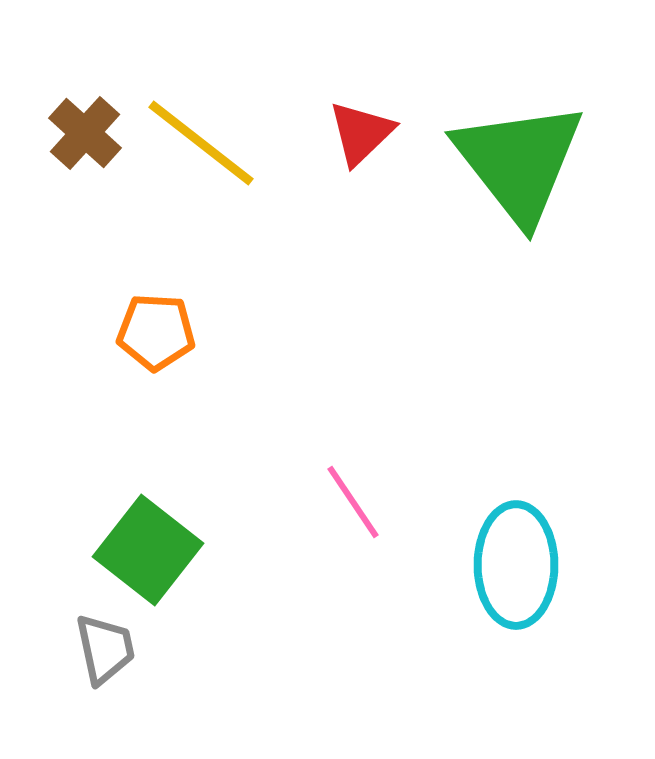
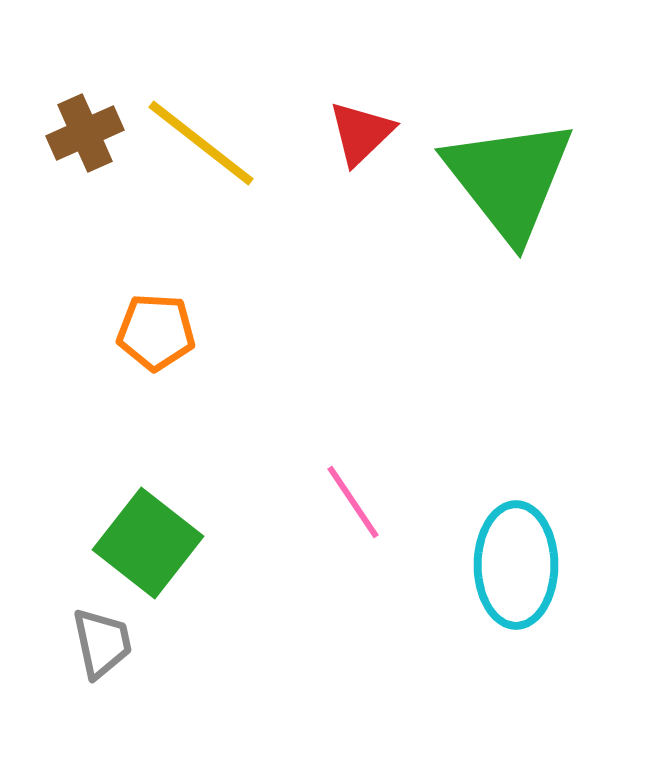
brown cross: rotated 24 degrees clockwise
green triangle: moved 10 px left, 17 px down
green square: moved 7 px up
gray trapezoid: moved 3 px left, 6 px up
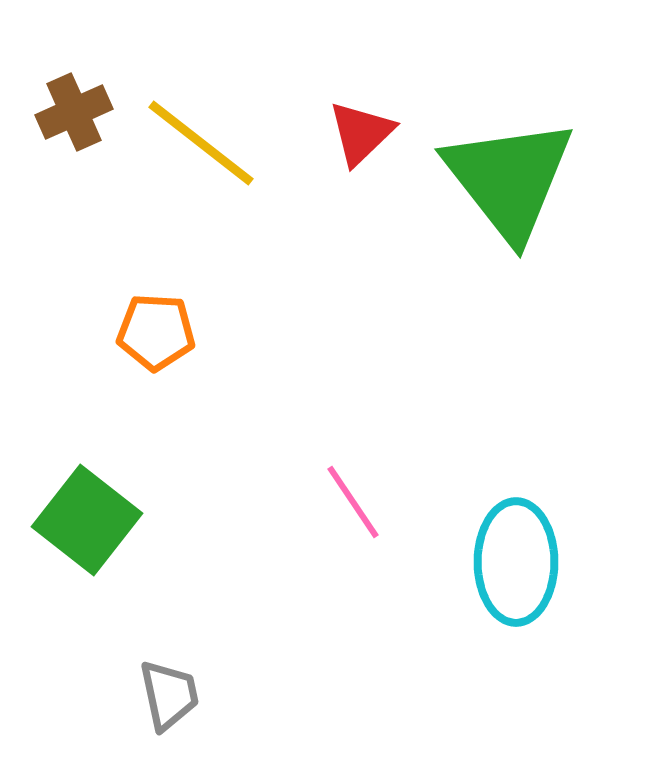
brown cross: moved 11 px left, 21 px up
green square: moved 61 px left, 23 px up
cyan ellipse: moved 3 px up
gray trapezoid: moved 67 px right, 52 px down
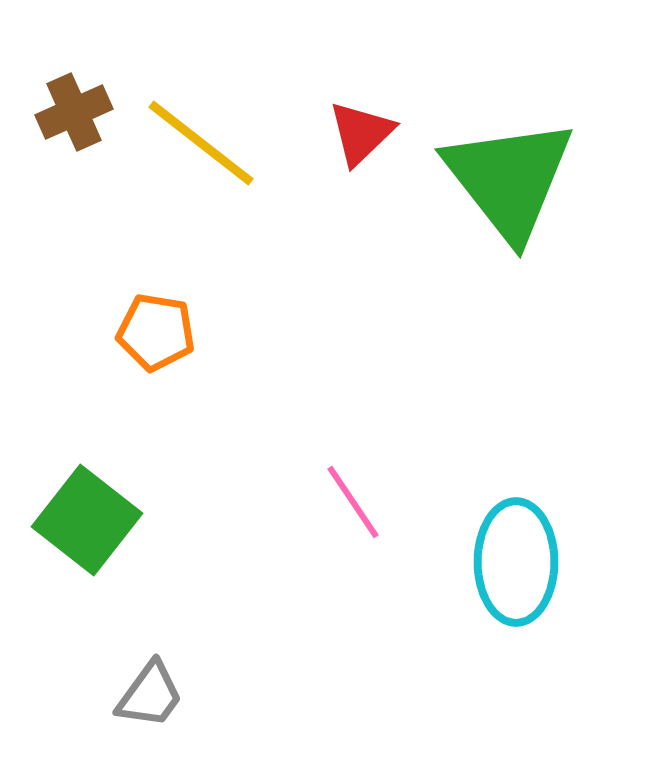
orange pentagon: rotated 6 degrees clockwise
gray trapezoid: moved 19 px left; rotated 48 degrees clockwise
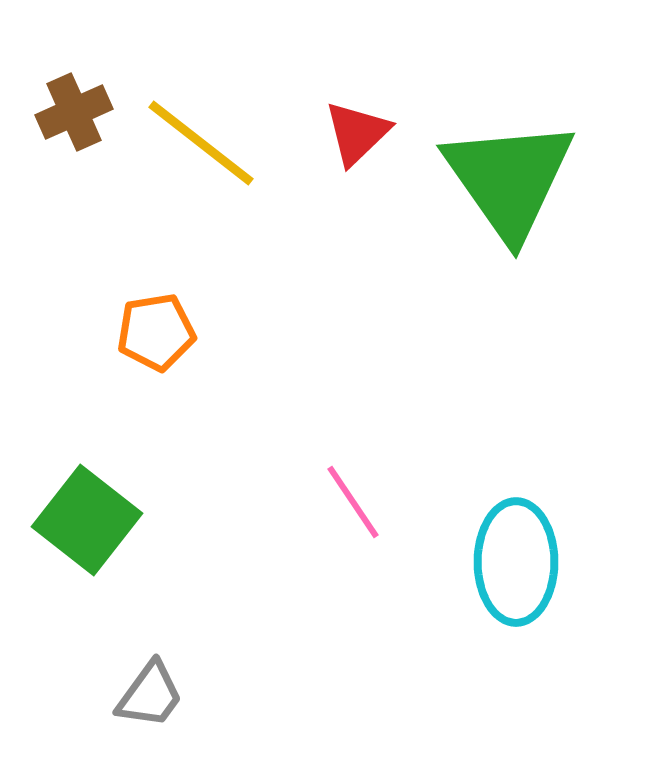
red triangle: moved 4 px left
green triangle: rotated 3 degrees clockwise
orange pentagon: rotated 18 degrees counterclockwise
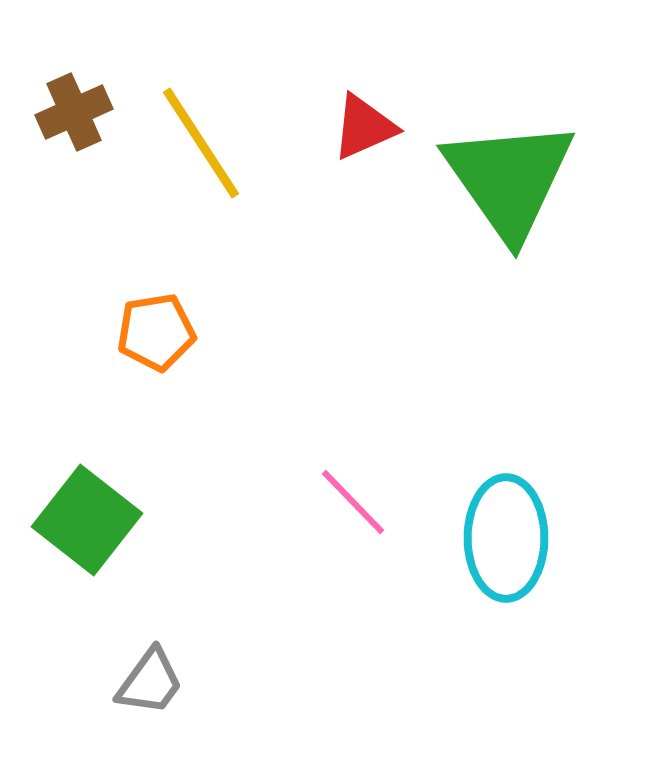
red triangle: moved 7 px right, 6 px up; rotated 20 degrees clockwise
yellow line: rotated 19 degrees clockwise
pink line: rotated 10 degrees counterclockwise
cyan ellipse: moved 10 px left, 24 px up
gray trapezoid: moved 13 px up
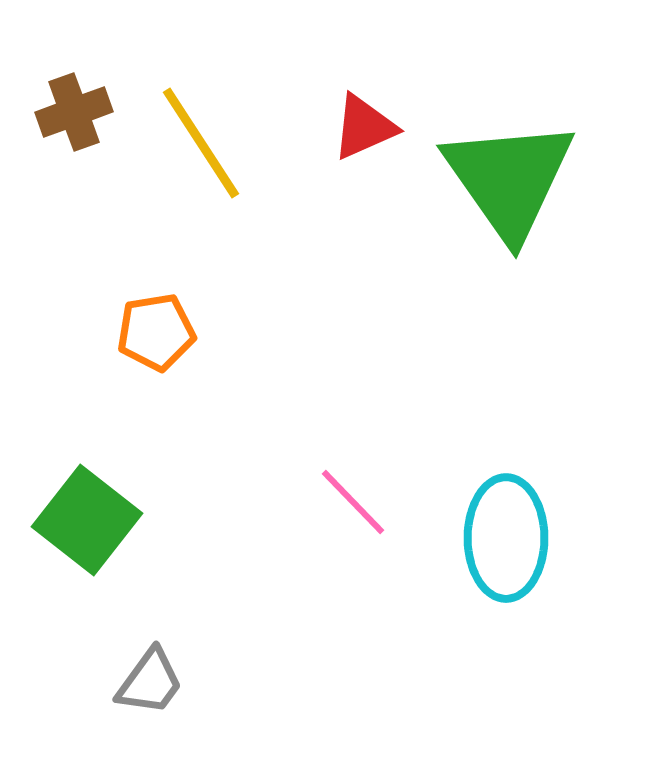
brown cross: rotated 4 degrees clockwise
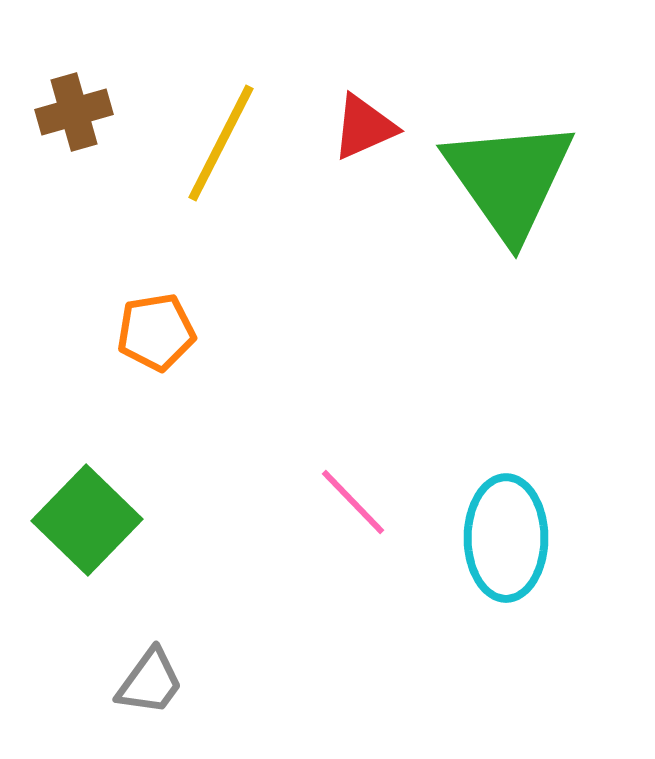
brown cross: rotated 4 degrees clockwise
yellow line: moved 20 px right; rotated 60 degrees clockwise
green square: rotated 6 degrees clockwise
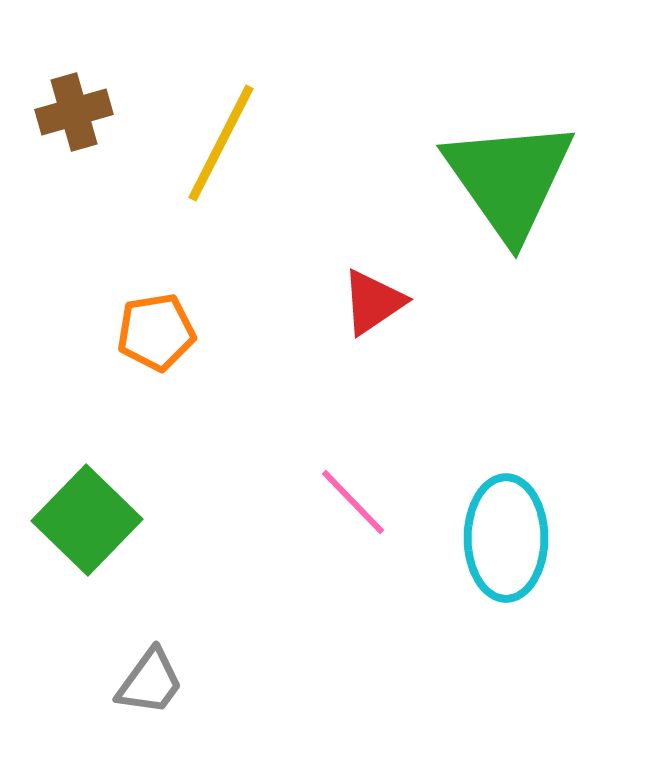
red triangle: moved 9 px right, 175 px down; rotated 10 degrees counterclockwise
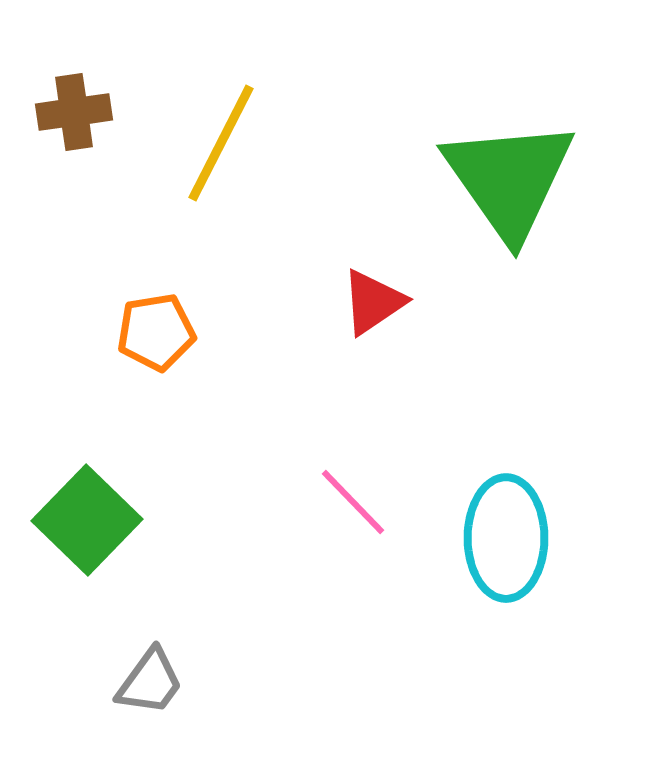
brown cross: rotated 8 degrees clockwise
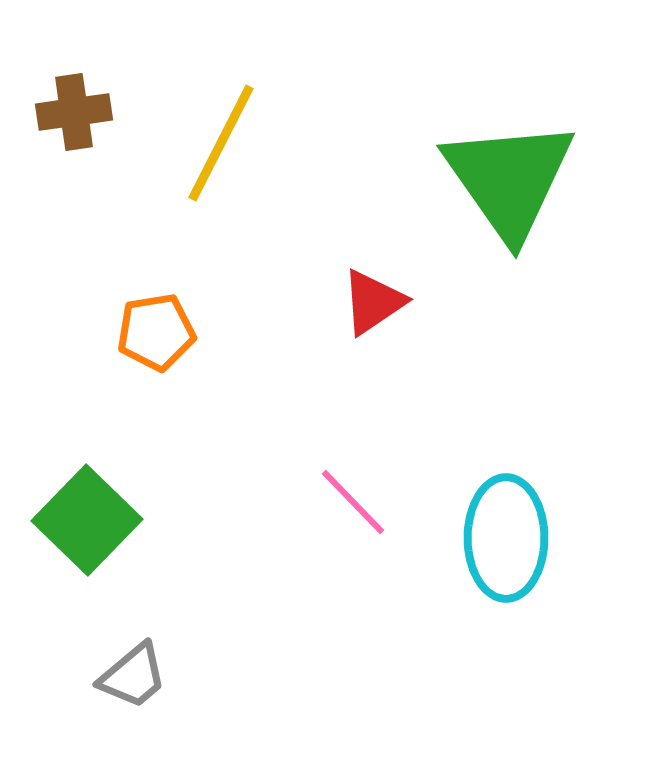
gray trapezoid: moved 17 px left, 6 px up; rotated 14 degrees clockwise
